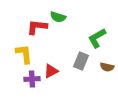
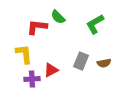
green semicircle: rotated 28 degrees clockwise
green L-shape: moved 2 px left, 14 px up
brown semicircle: moved 3 px left, 4 px up; rotated 24 degrees counterclockwise
red triangle: moved 1 px up
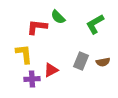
brown semicircle: moved 1 px left, 1 px up
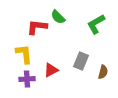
green L-shape: moved 1 px right
brown semicircle: moved 10 px down; rotated 64 degrees counterclockwise
purple cross: moved 5 px left
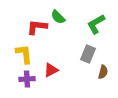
gray rectangle: moved 7 px right, 7 px up
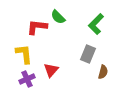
green L-shape: rotated 15 degrees counterclockwise
red triangle: rotated 21 degrees counterclockwise
purple cross: rotated 21 degrees counterclockwise
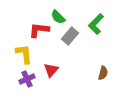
red L-shape: moved 2 px right, 3 px down
gray rectangle: moved 18 px left, 18 px up; rotated 18 degrees clockwise
brown semicircle: moved 1 px down
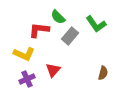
green L-shape: rotated 80 degrees counterclockwise
yellow L-shape: rotated 120 degrees clockwise
red triangle: moved 2 px right
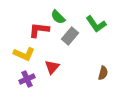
red triangle: moved 1 px left, 3 px up
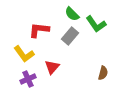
green semicircle: moved 14 px right, 3 px up
yellow L-shape: rotated 30 degrees clockwise
purple cross: moved 1 px right
